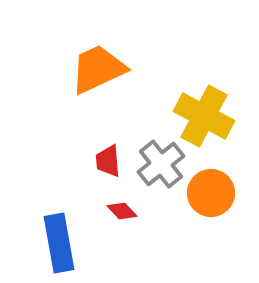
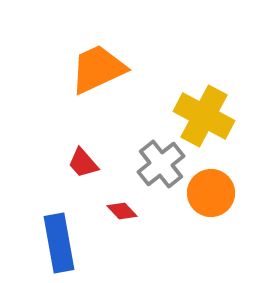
red trapezoid: moved 25 px left, 2 px down; rotated 36 degrees counterclockwise
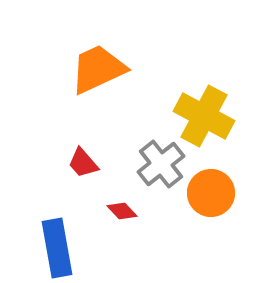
blue rectangle: moved 2 px left, 5 px down
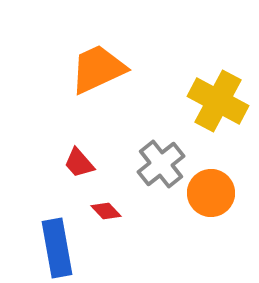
yellow cross: moved 14 px right, 15 px up
red trapezoid: moved 4 px left
red diamond: moved 16 px left
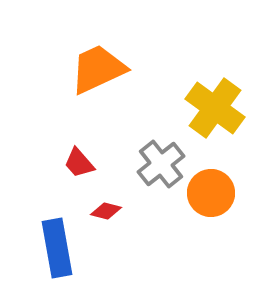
yellow cross: moved 3 px left, 7 px down; rotated 8 degrees clockwise
red diamond: rotated 32 degrees counterclockwise
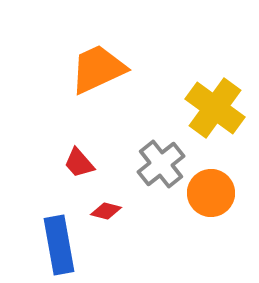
blue rectangle: moved 2 px right, 3 px up
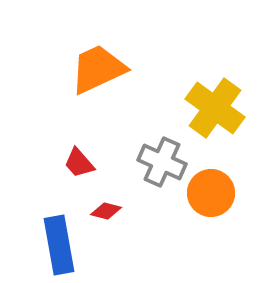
gray cross: moved 1 px right, 2 px up; rotated 27 degrees counterclockwise
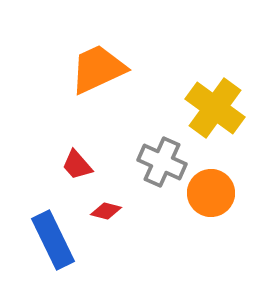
red trapezoid: moved 2 px left, 2 px down
blue rectangle: moved 6 px left, 5 px up; rotated 16 degrees counterclockwise
